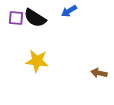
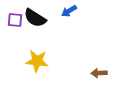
purple square: moved 1 px left, 2 px down
brown arrow: rotated 14 degrees counterclockwise
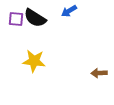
purple square: moved 1 px right, 1 px up
yellow star: moved 3 px left
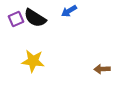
purple square: rotated 28 degrees counterclockwise
yellow star: moved 1 px left
brown arrow: moved 3 px right, 4 px up
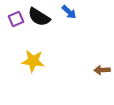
blue arrow: moved 1 px down; rotated 105 degrees counterclockwise
black semicircle: moved 4 px right, 1 px up
brown arrow: moved 1 px down
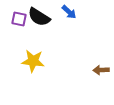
purple square: moved 3 px right; rotated 35 degrees clockwise
brown arrow: moved 1 px left
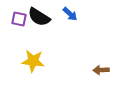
blue arrow: moved 1 px right, 2 px down
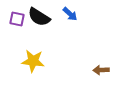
purple square: moved 2 px left
